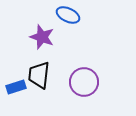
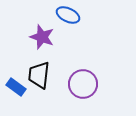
purple circle: moved 1 px left, 2 px down
blue rectangle: rotated 54 degrees clockwise
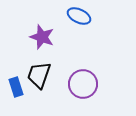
blue ellipse: moved 11 px right, 1 px down
black trapezoid: rotated 12 degrees clockwise
blue rectangle: rotated 36 degrees clockwise
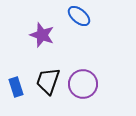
blue ellipse: rotated 15 degrees clockwise
purple star: moved 2 px up
black trapezoid: moved 9 px right, 6 px down
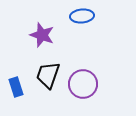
blue ellipse: moved 3 px right; rotated 45 degrees counterclockwise
black trapezoid: moved 6 px up
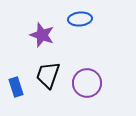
blue ellipse: moved 2 px left, 3 px down
purple circle: moved 4 px right, 1 px up
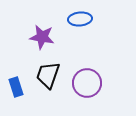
purple star: moved 2 px down; rotated 10 degrees counterclockwise
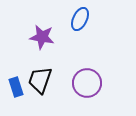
blue ellipse: rotated 60 degrees counterclockwise
black trapezoid: moved 8 px left, 5 px down
